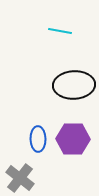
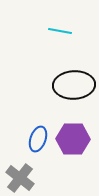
blue ellipse: rotated 20 degrees clockwise
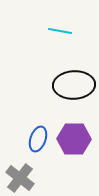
purple hexagon: moved 1 px right
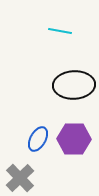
blue ellipse: rotated 10 degrees clockwise
gray cross: rotated 8 degrees clockwise
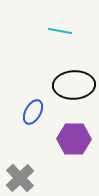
blue ellipse: moved 5 px left, 27 px up
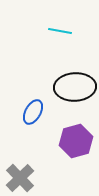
black ellipse: moved 1 px right, 2 px down
purple hexagon: moved 2 px right, 2 px down; rotated 16 degrees counterclockwise
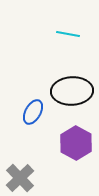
cyan line: moved 8 px right, 3 px down
black ellipse: moved 3 px left, 4 px down
purple hexagon: moved 2 px down; rotated 16 degrees counterclockwise
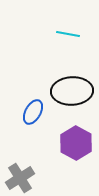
gray cross: rotated 12 degrees clockwise
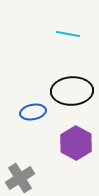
blue ellipse: rotated 50 degrees clockwise
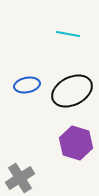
black ellipse: rotated 24 degrees counterclockwise
blue ellipse: moved 6 px left, 27 px up
purple hexagon: rotated 12 degrees counterclockwise
